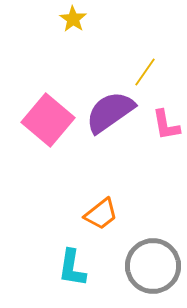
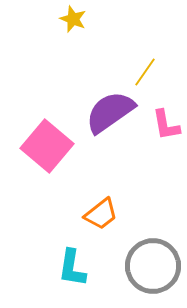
yellow star: rotated 12 degrees counterclockwise
pink square: moved 1 px left, 26 px down
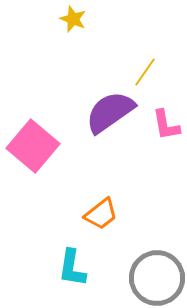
pink square: moved 14 px left
gray circle: moved 4 px right, 12 px down
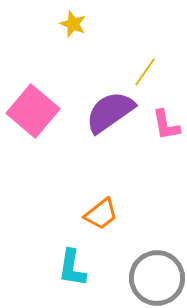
yellow star: moved 5 px down
pink square: moved 35 px up
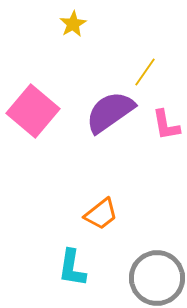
yellow star: rotated 20 degrees clockwise
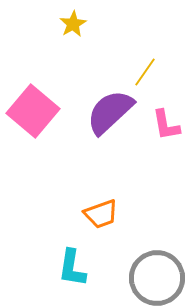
purple semicircle: rotated 8 degrees counterclockwise
orange trapezoid: rotated 18 degrees clockwise
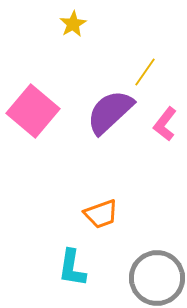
pink L-shape: moved 1 px left, 1 px up; rotated 48 degrees clockwise
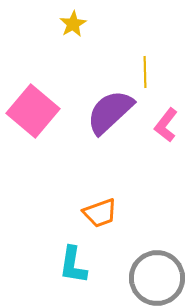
yellow line: rotated 36 degrees counterclockwise
pink L-shape: moved 1 px right, 1 px down
orange trapezoid: moved 1 px left, 1 px up
cyan L-shape: moved 1 px right, 3 px up
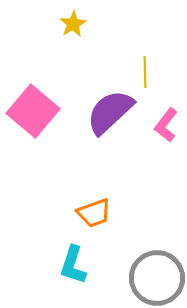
orange trapezoid: moved 6 px left
cyan L-shape: rotated 9 degrees clockwise
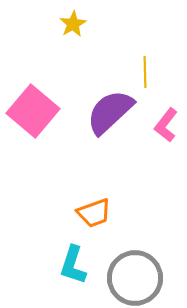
gray circle: moved 22 px left
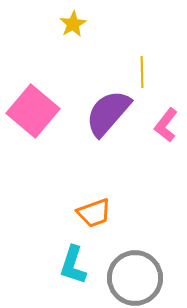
yellow line: moved 3 px left
purple semicircle: moved 2 px left, 1 px down; rotated 6 degrees counterclockwise
